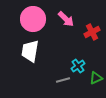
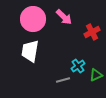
pink arrow: moved 2 px left, 2 px up
green triangle: moved 3 px up
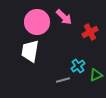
pink circle: moved 4 px right, 3 px down
red cross: moved 2 px left
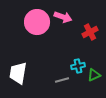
pink arrow: moved 1 px left; rotated 24 degrees counterclockwise
white trapezoid: moved 12 px left, 22 px down
cyan cross: rotated 24 degrees clockwise
green triangle: moved 2 px left
gray line: moved 1 px left
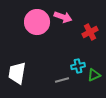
white trapezoid: moved 1 px left
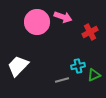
white trapezoid: moved 1 px right, 7 px up; rotated 35 degrees clockwise
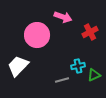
pink circle: moved 13 px down
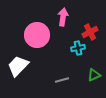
pink arrow: rotated 102 degrees counterclockwise
cyan cross: moved 18 px up
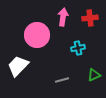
red cross: moved 14 px up; rotated 21 degrees clockwise
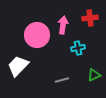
pink arrow: moved 8 px down
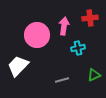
pink arrow: moved 1 px right, 1 px down
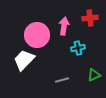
white trapezoid: moved 6 px right, 6 px up
